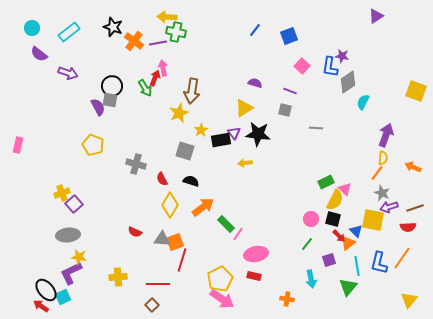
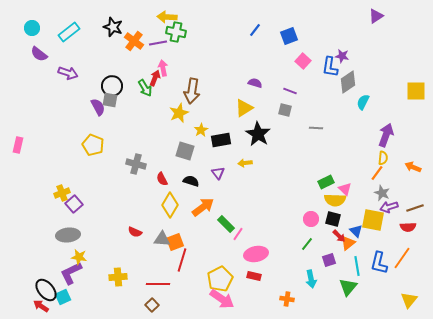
pink square at (302, 66): moved 1 px right, 5 px up
yellow square at (416, 91): rotated 20 degrees counterclockwise
purple triangle at (234, 133): moved 16 px left, 40 px down
black star at (258, 134): rotated 25 degrees clockwise
yellow semicircle at (335, 200): rotated 65 degrees clockwise
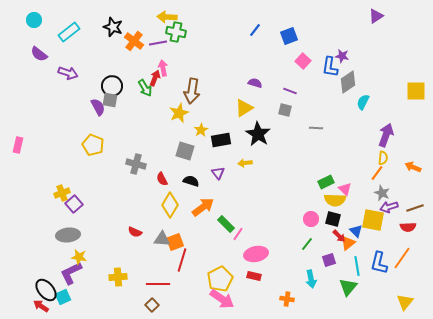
cyan circle at (32, 28): moved 2 px right, 8 px up
yellow triangle at (409, 300): moved 4 px left, 2 px down
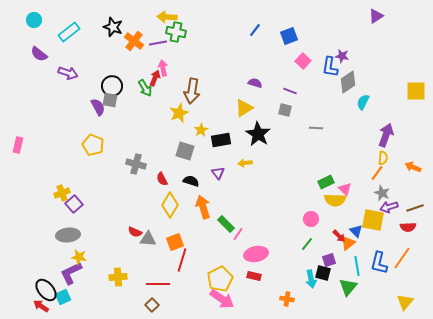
orange arrow at (203, 207): rotated 70 degrees counterclockwise
black square at (333, 219): moved 10 px left, 54 px down
gray triangle at (162, 239): moved 14 px left
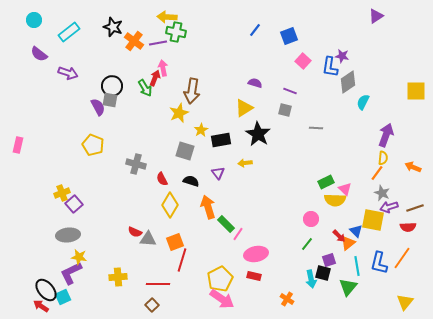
orange arrow at (203, 207): moved 5 px right
orange cross at (287, 299): rotated 24 degrees clockwise
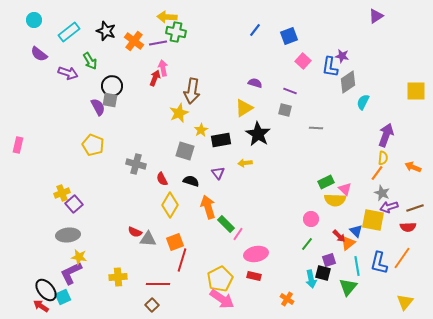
black star at (113, 27): moved 7 px left, 4 px down
green arrow at (145, 88): moved 55 px left, 27 px up
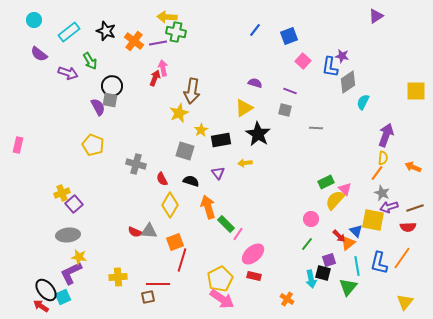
yellow semicircle at (335, 200): rotated 130 degrees clockwise
gray triangle at (148, 239): moved 1 px right, 8 px up
pink ellipse at (256, 254): moved 3 px left; rotated 30 degrees counterclockwise
brown square at (152, 305): moved 4 px left, 8 px up; rotated 32 degrees clockwise
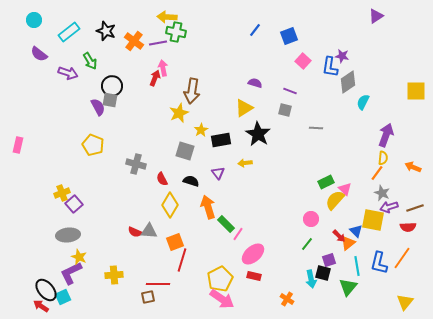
yellow star at (79, 257): rotated 14 degrees clockwise
yellow cross at (118, 277): moved 4 px left, 2 px up
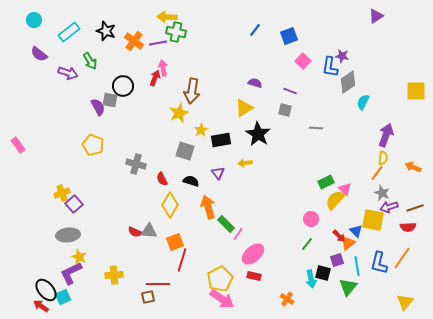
black circle at (112, 86): moved 11 px right
pink rectangle at (18, 145): rotated 49 degrees counterclockwise
purple square at (329, 260): moved 8 px right
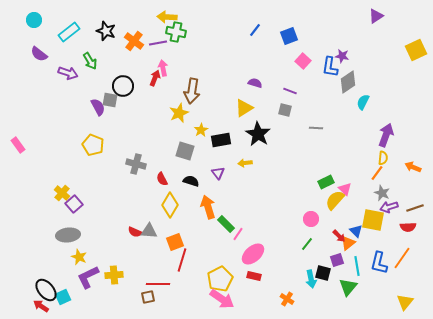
yellow square at (416, 91): moved 41 px up; rotated 25 degrees counterclockwise
yellow cross at (62, 193): rotated 28 degrees counterclockwise
purple L-shape at (71, 273): moved 17 px right, 4 px down
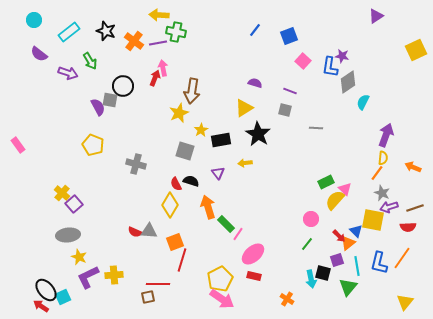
yellow arrow at (167, 17): moved 8 px left, 2 px up
red semicircle at (162, 179): moved 14 px right, 5 px down
